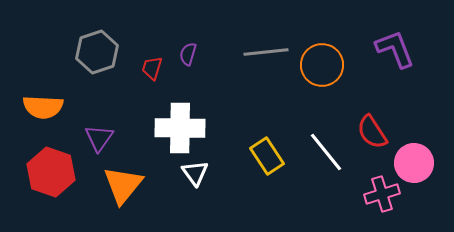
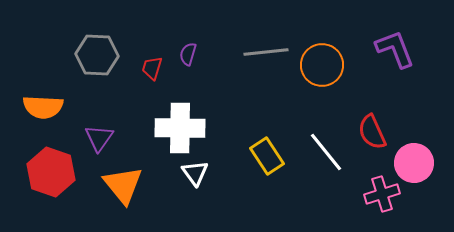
gray hexagon: moved 3 px down; rotated 21 degrees clockwise
red semicircle: rotated 9 degrees clockwise
orange triangle: rotated 18 degrees counterclockwise
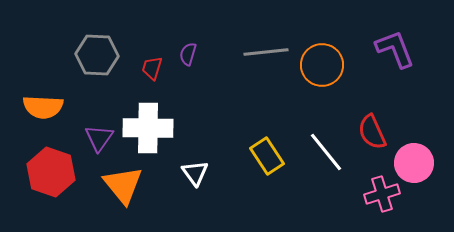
white cross: moved 32 px left
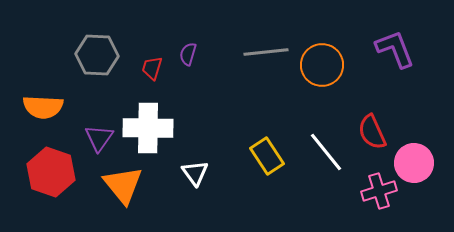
pink cross: moved 3 px left, 3 px up
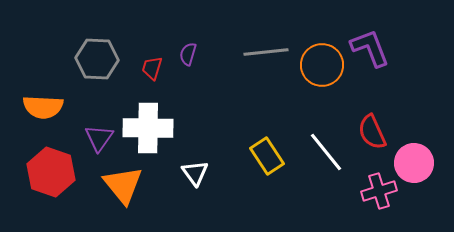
purple L-shape: moved 25 px left, 1 px up
gray hexagon: moved 4 px down
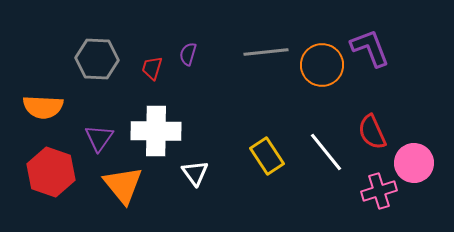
white cross: moved 8 px right, 3 px down
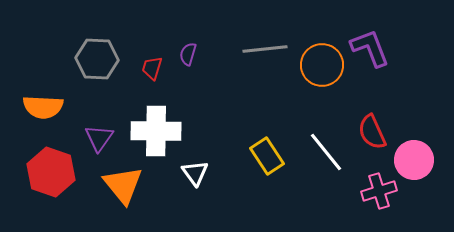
gray line: moved 1 px left, 3 px up
pink circle: moved 3 px up
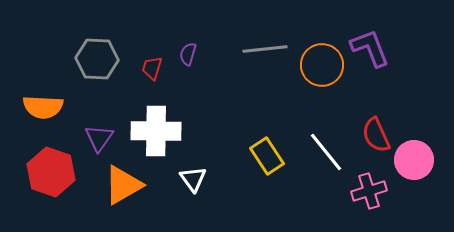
red semicircle: moved 4 px right, 3 px down
white triangle: moved 2 px left, 6 px down
orange triangle: rotated 39 degrees clockwise
pink cross: moved 10 px left
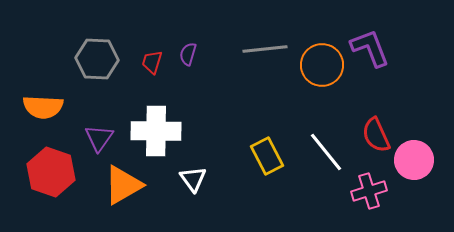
red trapezoid: moved 6 px up
yellow rectangle: rotated 6 degrees clockwise
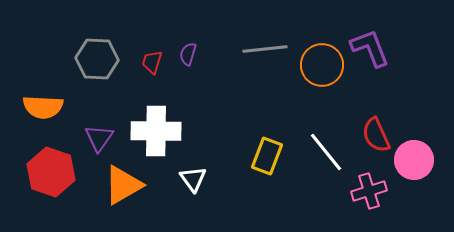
yellow rectangle: rotated 48 degrees clockwise
